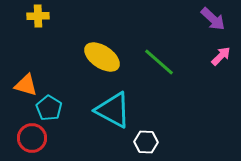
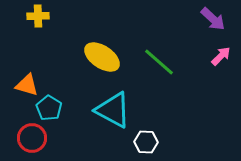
orange triangle: moved 1 px right
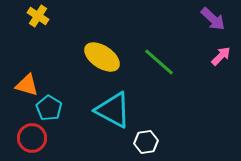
yellow cross: rotated 35 degrees clockwise
white hexagon: rotated 10 degrees counterclockwise
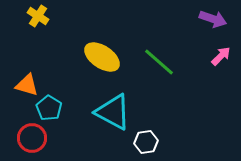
purple arrow: rotated 24 degrees counterclockwise
cyan triangle: moved 2 px down
